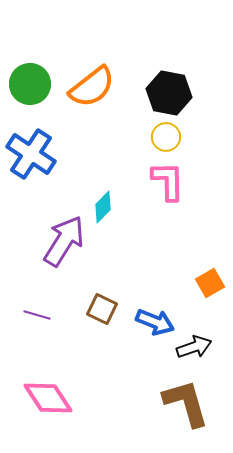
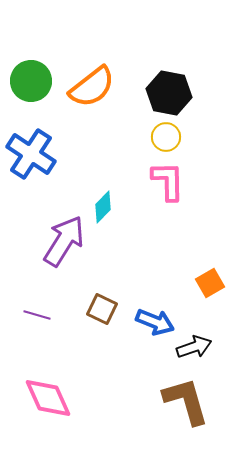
green circle: moved 1 px right, 3 px up
pink diamond: rotated 9 degrees clockwise
brown L-shape: moved 2 px up
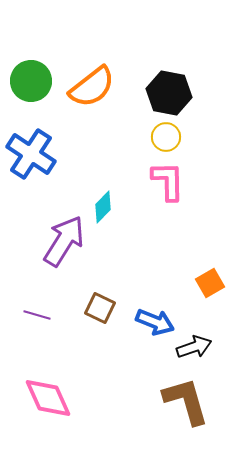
brown square: moved 2 px left, 1 px up
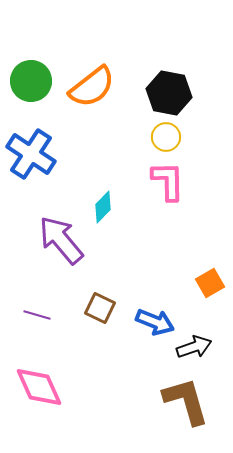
purple arrow: moved 3 px left, 1 px up; rotated 72 degrees counterclockwise
pink diamond: moved 9 px left, 11 px up
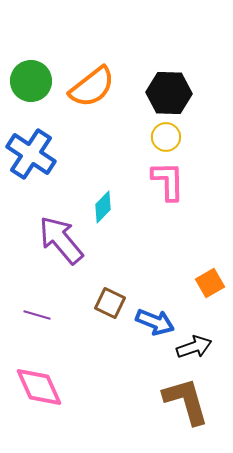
black hexagon: rotated 9 degrees counterclockwise
brown square: moved 10 px right, 5 px up
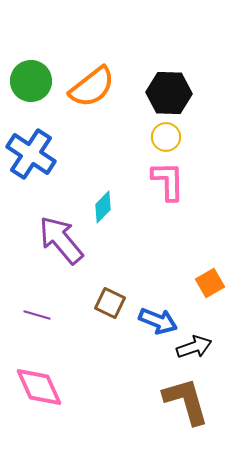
blue arrow: moved 3 px right, 1 px up
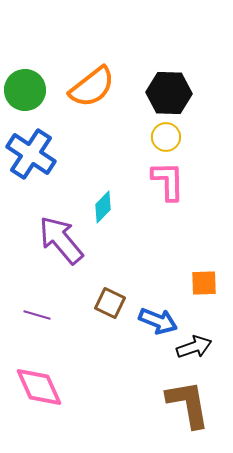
green circle: moved 6 px left, 9 px down
orange square: moved 6 px left; rotated 28 degrees clockwise
brown L-shape: moved 2 px right, 3 px down; rotated 6 degrees clockwise
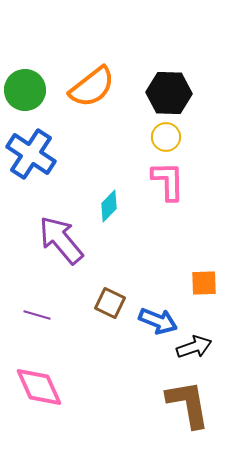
cyan diamond: moved 6 px right, 1 px up
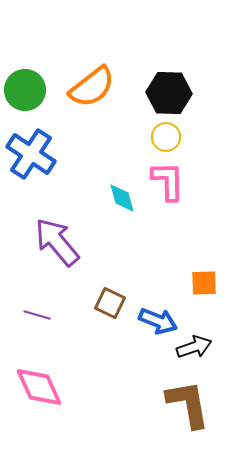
cyan diamond: moved 13 px right, 8 px up; rotated 60 degrees counterclockwise
purple arrow: moved 4 px left, 2 px down
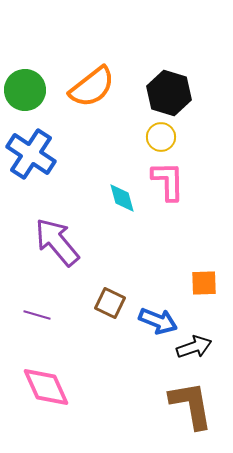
black hexagon: rotated 15 degrees clockwise
yellow circle: moved 5 px left
pink diamond: moved 7 px right
brown L-shape: moved 3 px right, 1 px down
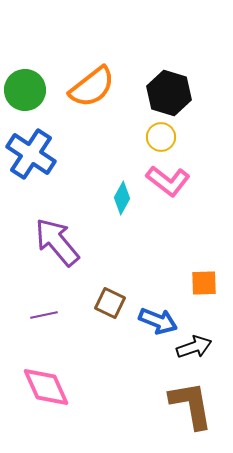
pink L-shape: rotated 129 degrees clockwise
cyan diamond: rotated 44 degrees clockwise
purple line: moved 7 px right; rotated 28 degrees counterclockwise
